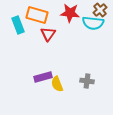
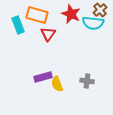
red star: moved 1 px right, 1 px down; rotated 18 degrees clockwise
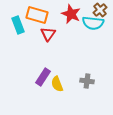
purple rectangle: rotated 42 degrees counterclockwise
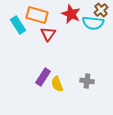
brown cross: moved 1 px right
cyan rectangle: rotated 12 degrees counterclockwise
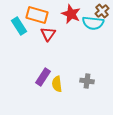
brown cross: moved 1 px right, 1 px down
cyan rectangle: moved 1 px right, 1 px down
yellow semicircle: rotated 14 degrees clockwise
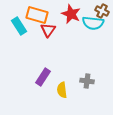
brown cross: rotated 24 degrees counterclockwise
red triangle: moved 4 px up
yellow semicircle: moved 5 px right, 6 px down
